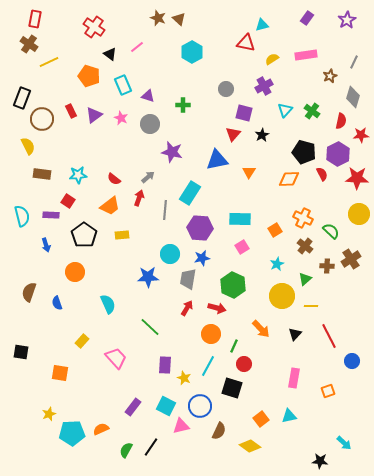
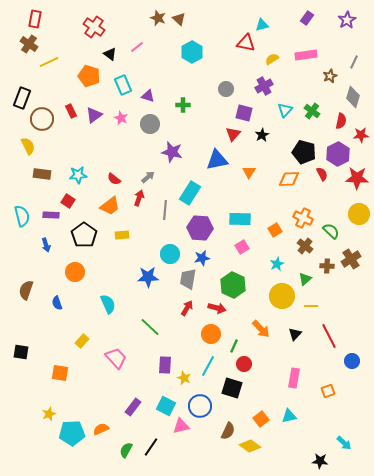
brown semicircle at (29, 292): moved 3 px left, 2 px up
brown semicircle at (219, 431): moved 9 px right
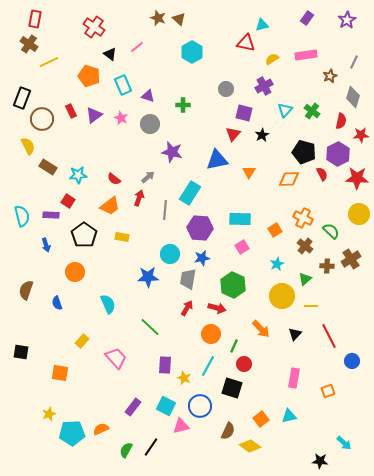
brown rectangle at (42, 174): moved 6 px right, 7 px up; rotated 24 degrees clockwise
yellow rectangle at (122, 235): moved 2 px down; rotated 16 degrees clockwise
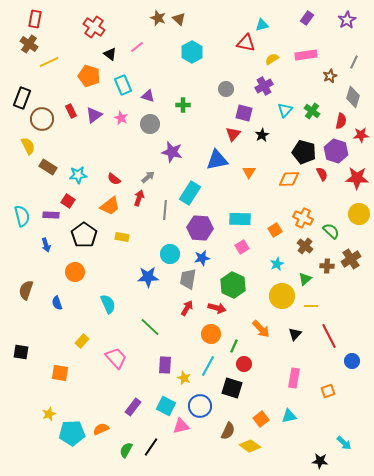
purple hexagon at (338, 154): moved 2 px left, 3 px up; rotated 15 degrees counterclockwise
